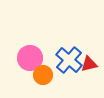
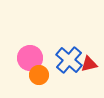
orange circle: moved 4 px left
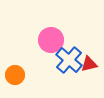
pink circle: moved 21 px right, 18 px up
orange circle: moved 24 px left
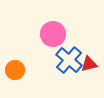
pink circle: moved 2 px right, 6 px up
orange circle: moved 5 px up
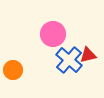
red triangle: moved 1 px left, 9 px up
orange circle: moved 2 px left
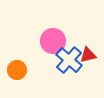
pink circle: moved 7 px down
orange circle: moved 4 px right
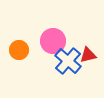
blue cross: moved 1 px left, 1 px down
orange circle: moved 2 px right, 20 px up
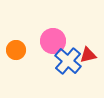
orange circle: moved 3 px left
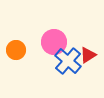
pink circle: moved 1 px right, 1 px down
red triangle: rotated 18 degrees counterclockwise
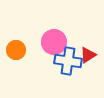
blue cross: rotated 32 degrees counterclockwise
